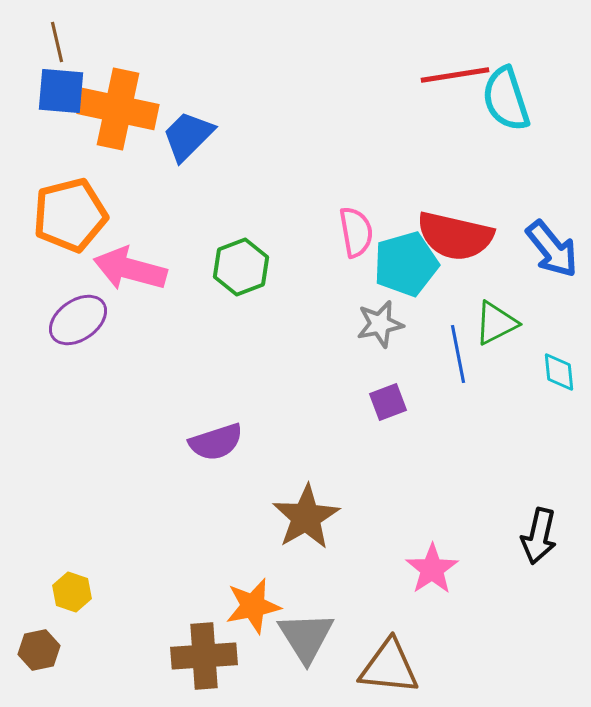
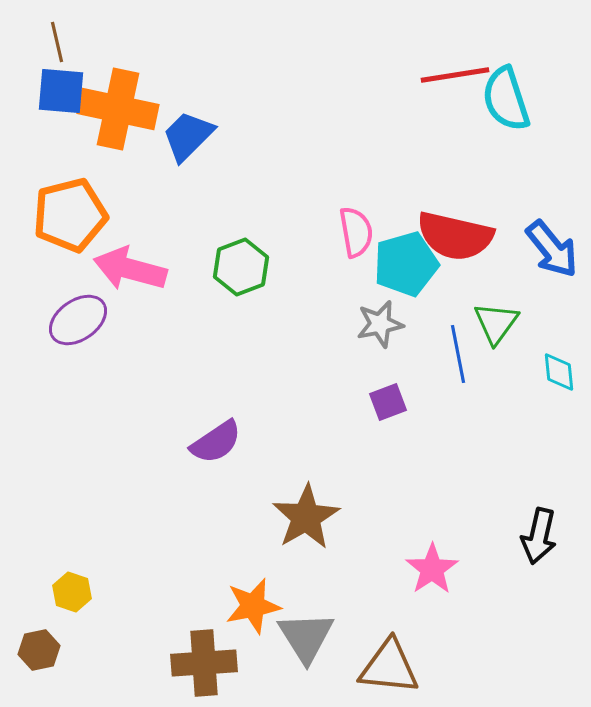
green triangle: rotated 27 degrees counterclockwise
purple semicircle: rotated 16 degrees counterclockwise
brown cross: moved 7 px down
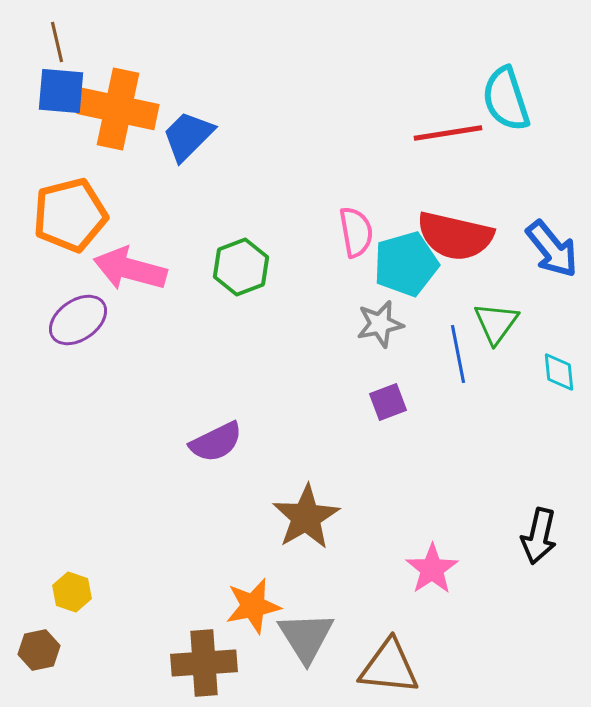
red line: moved 7 px left, 58 px down
purple semicircle: rotated 8 degrees clockwise
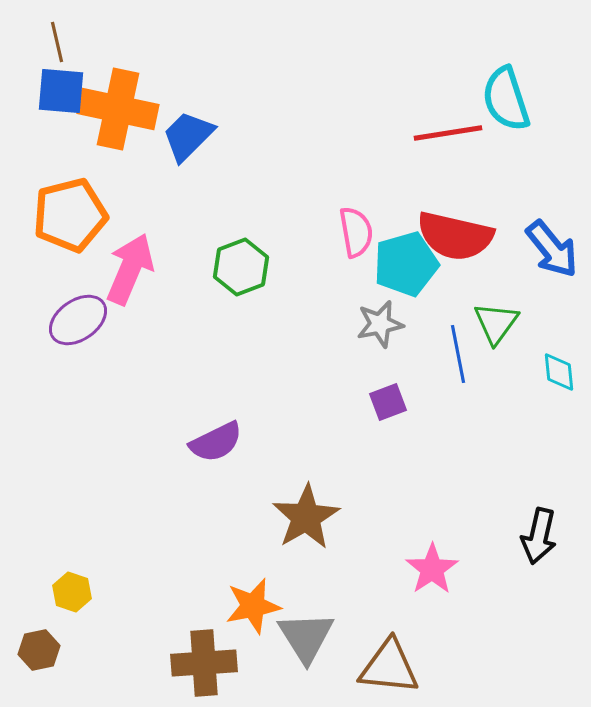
pink arrow: rotated 98 degrees clockwise
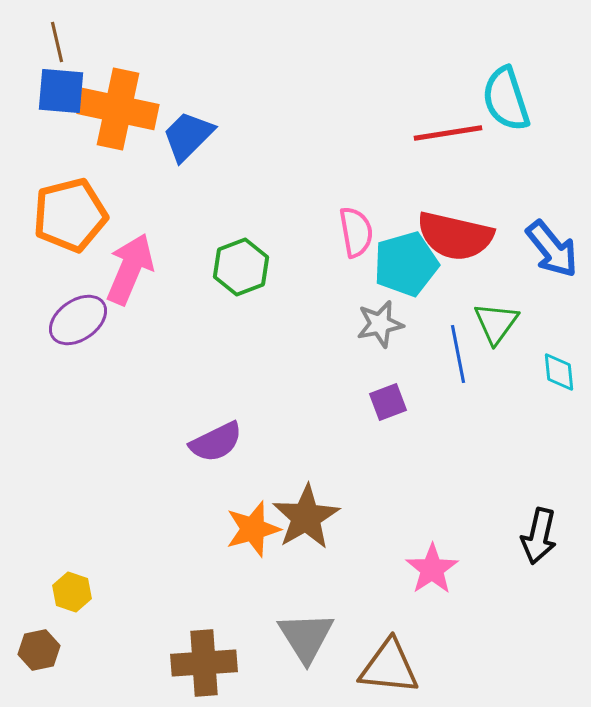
orange star: moved 77 px up; rotated 4 degrees counterclockwise
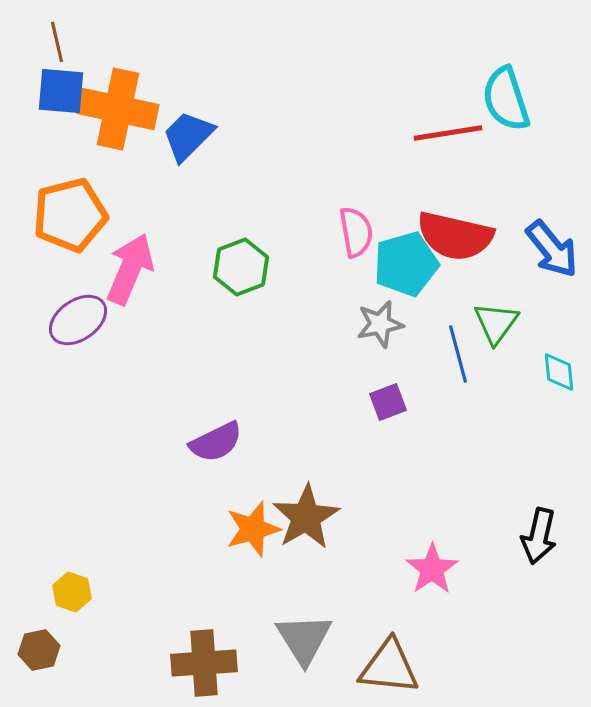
blue line: rotated 4 degrees counterclockwise
gray triangle: moved 2 px left, 2 px down
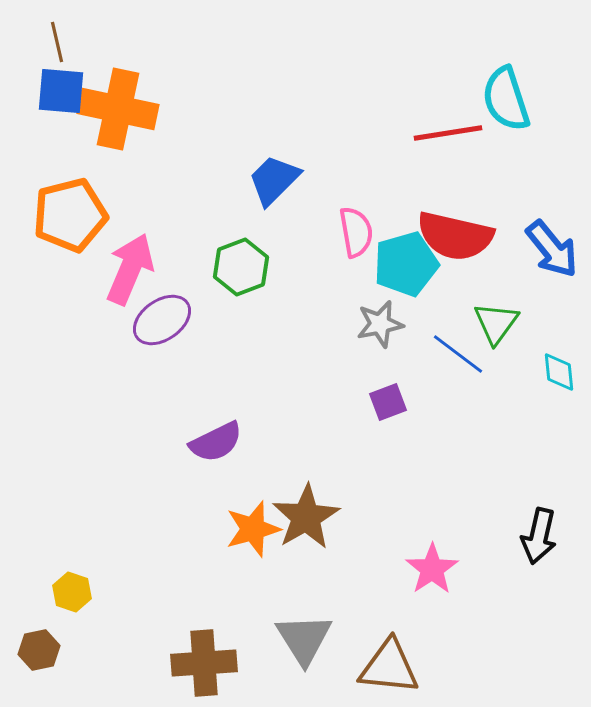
blue trapezoid: moved 86 px right, 44 px down
purple ellipse: moved 84 px right
blue line: rotated 38 degrees counterclockwise
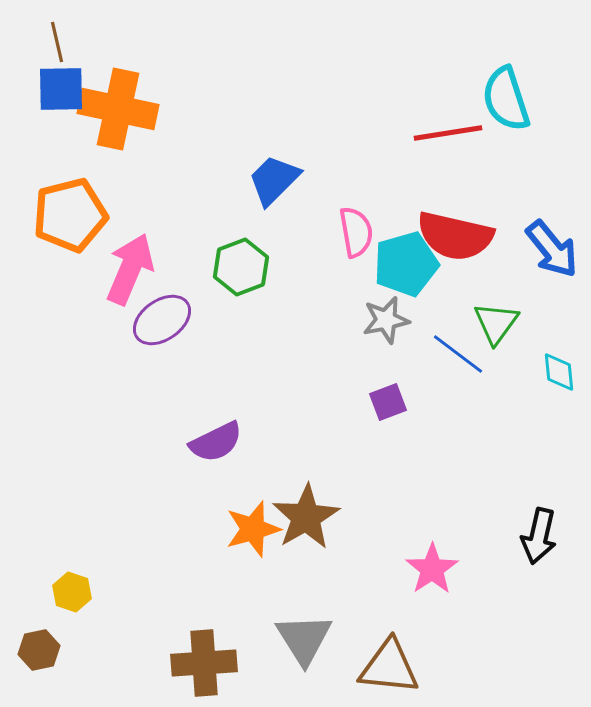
blue square: moved 2 px up; rotated 6 degrees counterclockwise
gray star: moved 6 px right, 4 px up
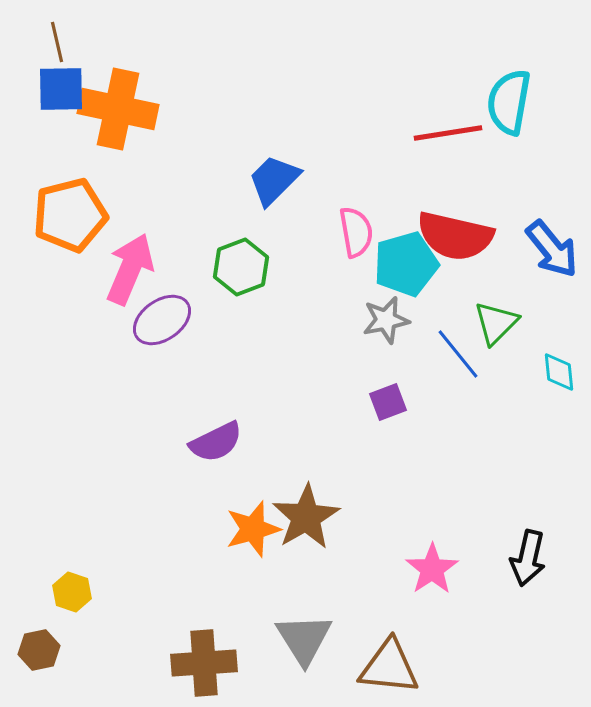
cyan semicircle: moved 3 px right, 3 px down; rotated 28 degrees clockwise
green triangle: rotated 9 degrees clockwise
blue line: rotated 14 degrees clockwise
black arrow: moved 11 px left, 22 px down
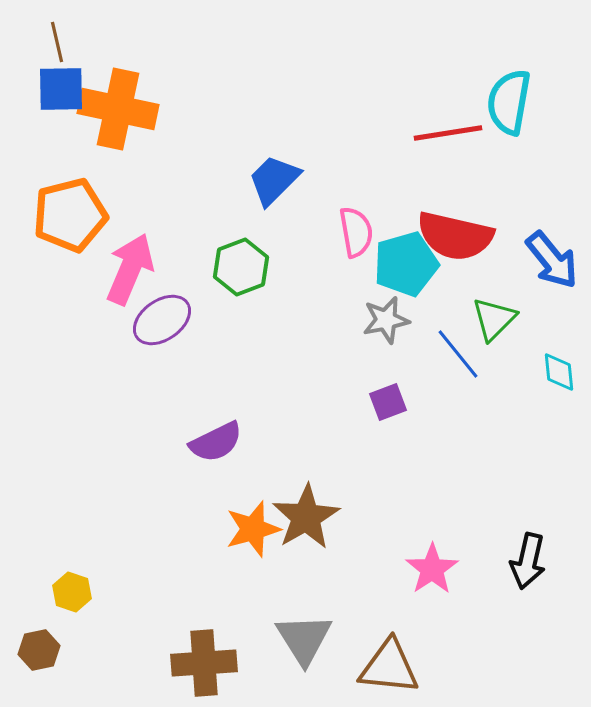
blue arrow: moved 11 px down
green triangle: moved 2 px left, 4 px up
black arrow: moved 3 px down
